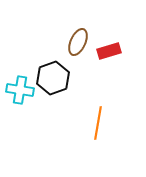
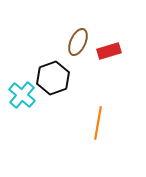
cyan cross: moved 2 px right, 5 px down; rotated 32 degrees clockwise
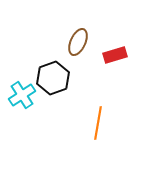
red rectangle: moved 6 px right, 4 px down
cyan cross: rotated 16 degrees clockwise
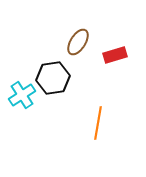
brown ellipse: rotated 8 degrees clockwise
black hexagon: rotated 12 degrees clockwise
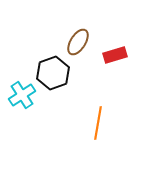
black hexagon: moved 5 px up; rotated 12 degrees counterclockwise
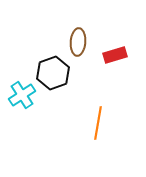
brown ellipse: rotated 28 degrees counterclockwise
